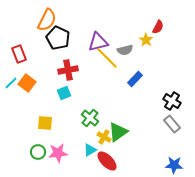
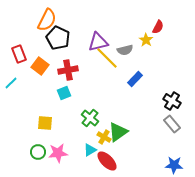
orange square: moved 13 px right, 17 px up
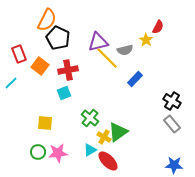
red ellipse: moved 1 px right
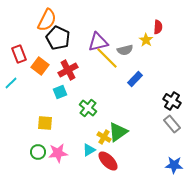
red semicircle: rotated 24 degrees counterclockwise
red cross: rotated 18 degrees counterclockwise
cyan square: moved 4 px left, 1 px up
green cross: moved 2 px left, 10 px up
cyan triangle: moved 1 px left
